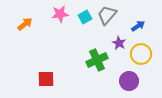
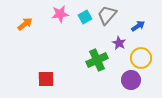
yellow circle: moved 4 px down
purple circle: moved 2 px right, 1 px up
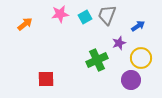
gray trapezoid: rotated 20 degrees counterclockwise
purple star: rotated 24 degrees clockwise
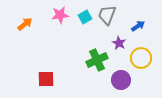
pink star: moved 1 px down
purple star: rotated 24 degrees counterclockwise
purple circle: moved 10 px left
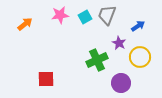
yellow circle: moved 1 px left, 1 px up
purple circle: moved 3 px down
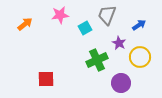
cyan square: moved 11 px down
blue arrow: moved 1 px right, 1 px up
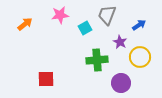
purple star: moved 1 px right, 1 px up
green cross: rotated 20 degrees clockwise
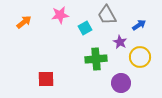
gray trapezoid: rotated 50 degrees counterclockwise
orange arrow: moved 1 px left, 2 px up
green cross: moved 1 px left, 1 px up
